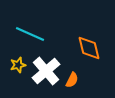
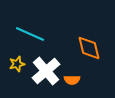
yellow star: moved 1 px left, 1 px up
orange semicircle: rotated 63 degrees clockwise
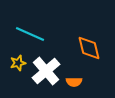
yellow star: moved 1 px right, 1 px up
orange semicircle: moved 2 px right, 2 px down
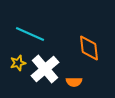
orange diamond: rotated 8 degrees clockwise
white cross: moved 1 px left, 2 px up
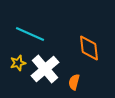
orange semicircle: rotated 105 degrees clockwise
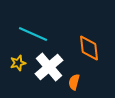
cyan line: moved 3 px right
white cross: moved 4 px right, 2 px up
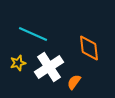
white cross: rotated 8 degrees clockwise
orange semicircle: rotated 21 degrees clockwise
